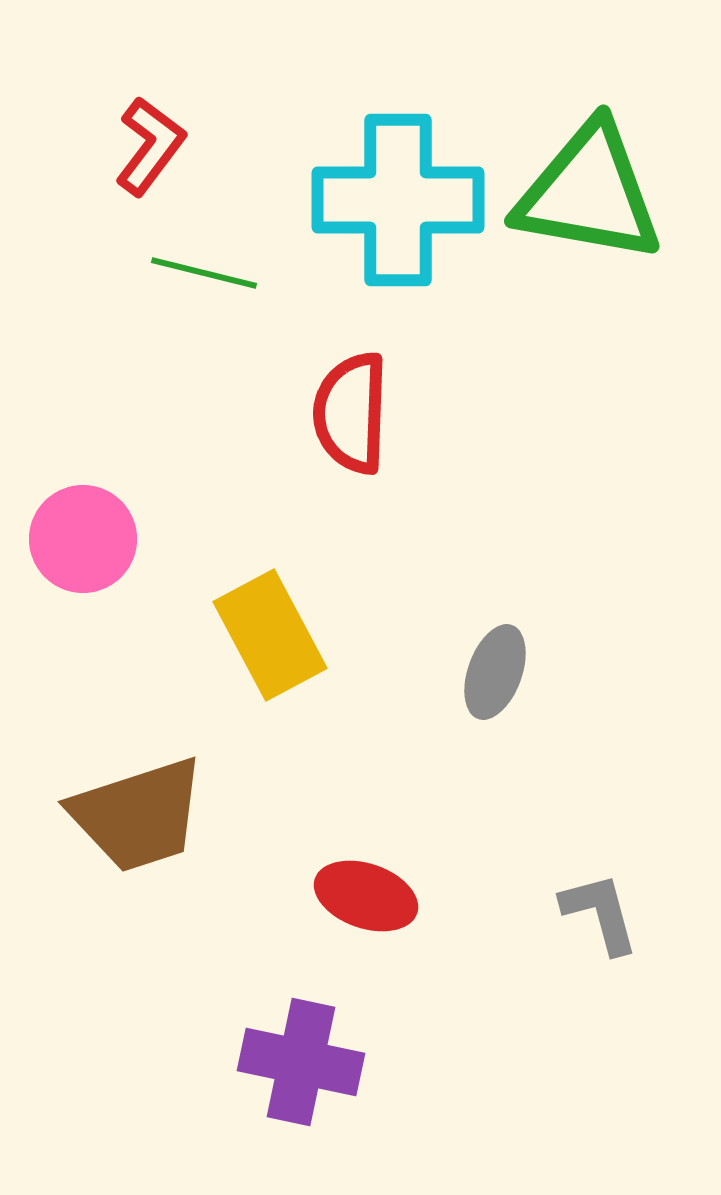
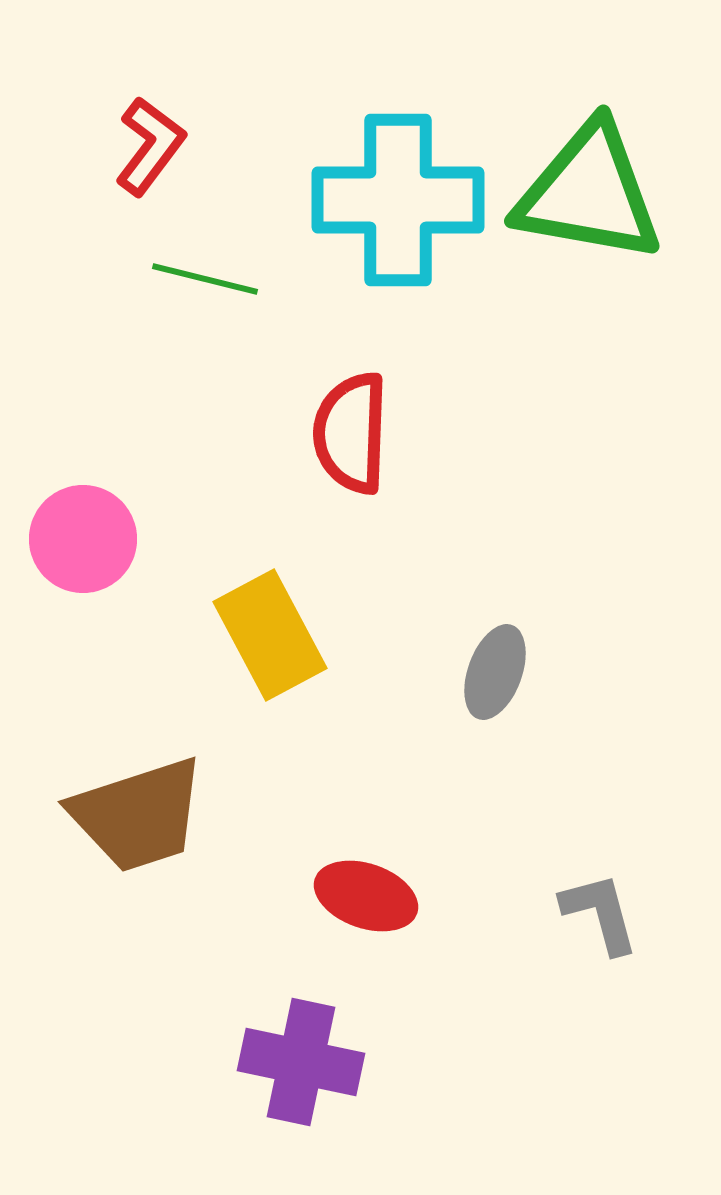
green line: moved 1 px right, 6 px down
red semicircle: moved 20 px down
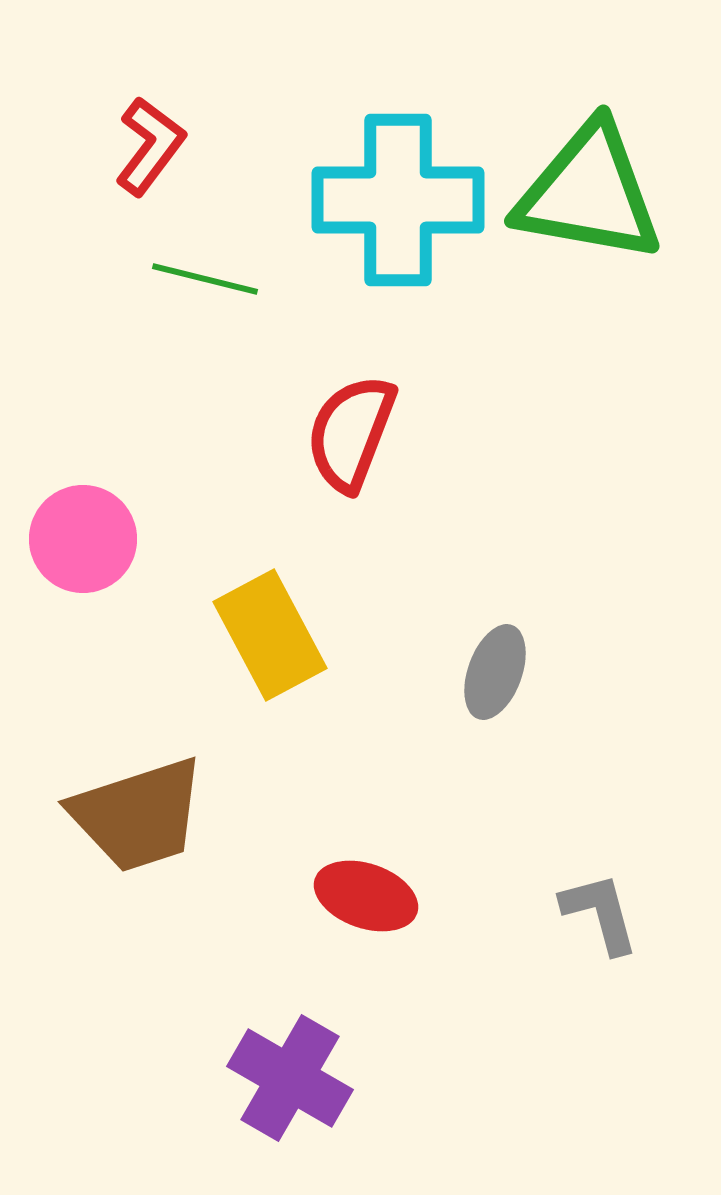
red semicircle: rotated 19 degrees clockwise
purple cross: moved 11 px left, 16 px down; rotated 18 degrees clockwise
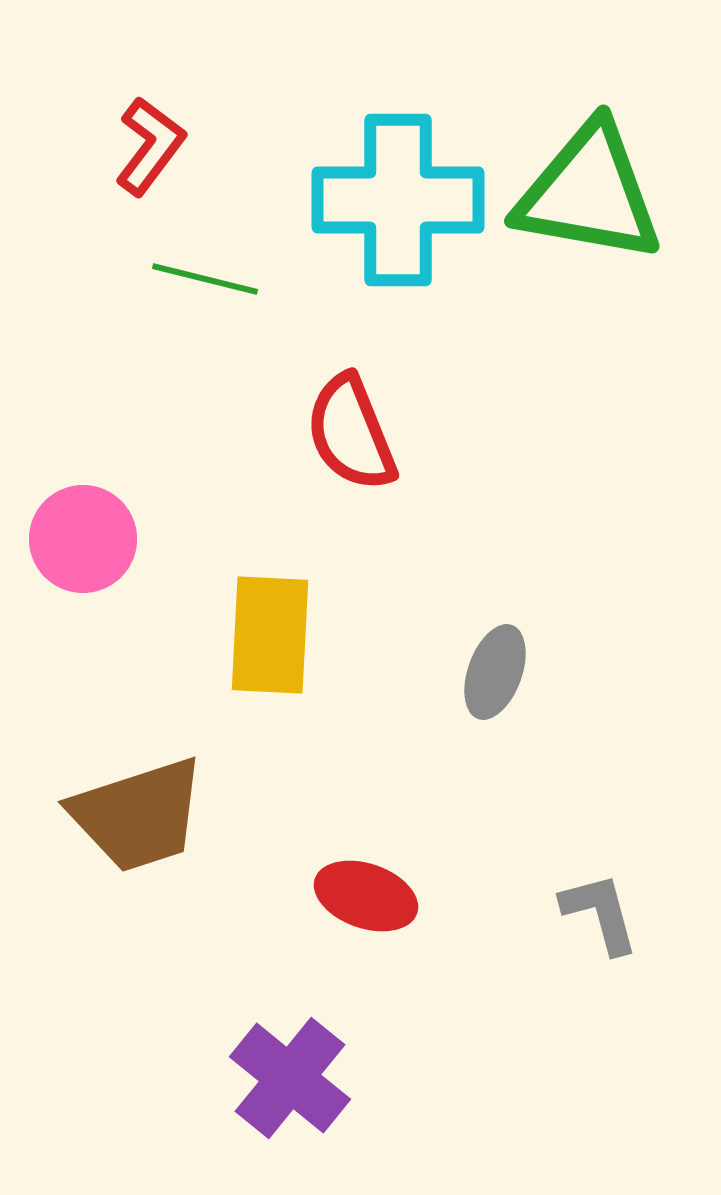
red semicircle: rotated 43 degrees counterclockwise
yellow rectangle: rotated 31 degrees clockwise
purple cross: rotated 9 degrees clockwise
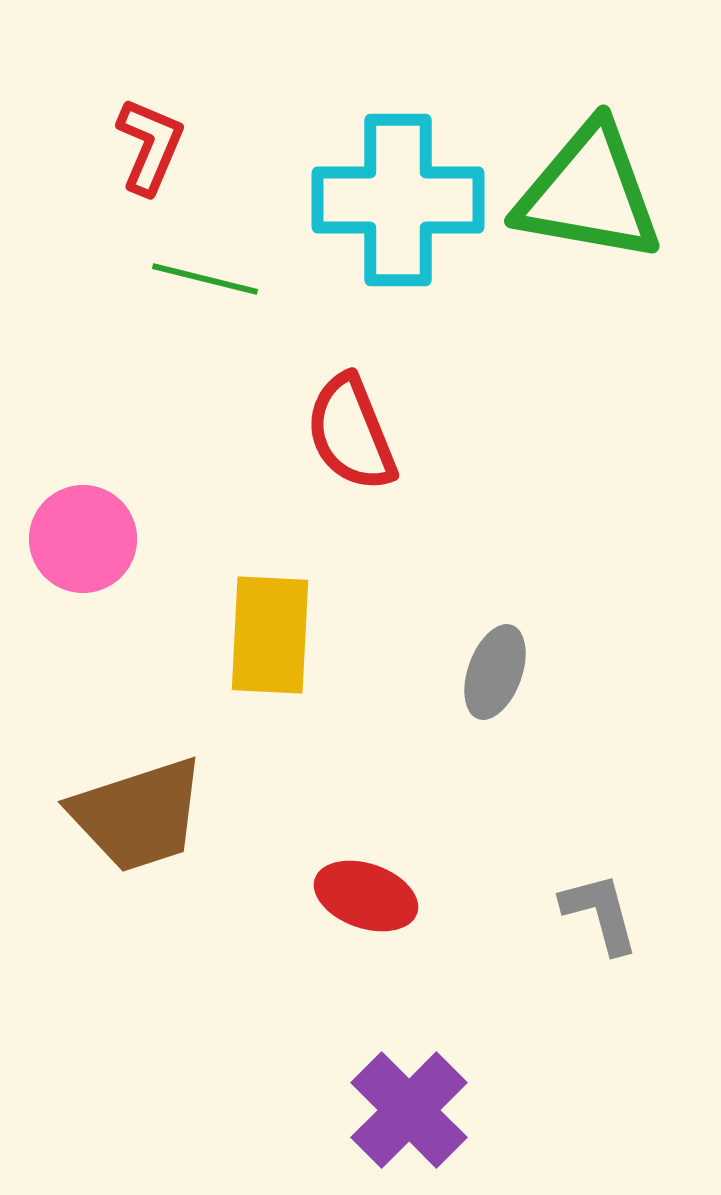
red L-shape: rotated 14 degrees counterclockwise
purple cross: moved 119 px right, 32 px down; rotated 6 degrees clockwise
